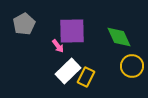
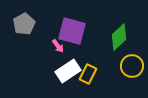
purple square: rotated 16 degrees clockwise
green diamond: rotated 72 degrees clockwise
white rectangle: rotated 10 degrees clockwise
yellow rectangle: moved 2 px right, 3 px up
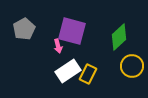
gray pentagon: moved 5 px down
pink arrow: rotated 24 degrees clockwise
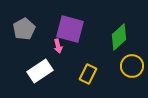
purple square: moved 2 px left, 2 px up
white rectangle: moved 28 px left
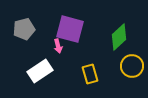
gray pentagon: rotated 15 degrees clockwise
yellow rectangle: moved 2 px right; rotated 42 degrees counterclockwise
